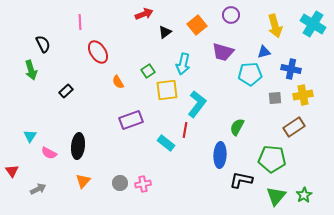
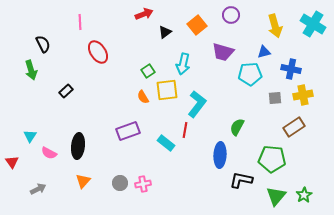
orange semicircle: moved 25 px right, 15 px down
purple rectangle: moved 3 px left, 11 px down
red triangle: moved 9 px up
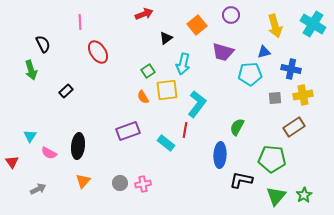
black triangle: moved 1 px right, 6 px down
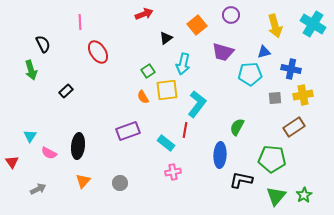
pink cross: moved 30 px right, 12 px up
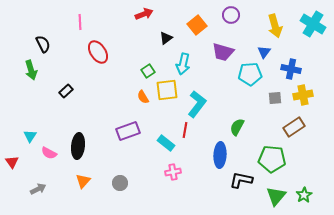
blue triangle: rotated 40 degrees counterclockwise
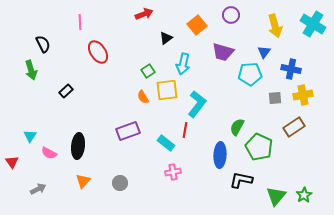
green pentagon: moved 13 px left, 12 px up; rotated 20 degrees clockwise
